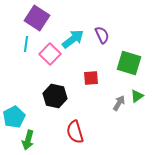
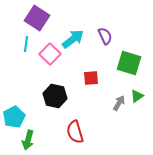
purple semicircle: moved 3 px right, 1 px down
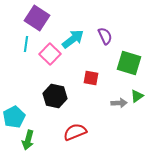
red square: rotated 14 degrees clockwise
gray arrow: rotated 56 degrees clockwise
red semicircle: rotated 85 degrees clockwise
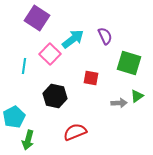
cyan line: moved 2 px left, 22 px down
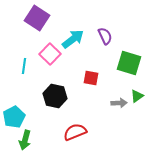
green arrow: moved 3 px left
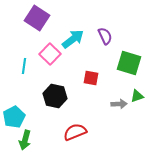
green triangle: rotated 16 degrees clockwise
gray arrow: moved 1 px down
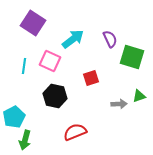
purple square: moved 4 px left, 5 px down
purple semicircle: moved 5 px right, 3 px down
pink square: moved 7 px down; rotated 20 degrees counterclockwise
green square: moved 3 px right, 6 px up
red square: rotated 28 degrees counterclockwise
green triangle: moved 2 px right
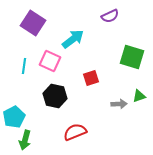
purple semicircle: moved 23 px up; rotated 90 degrees clockwise
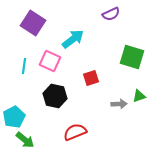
purple semicircle: moved 1 px right, 2 px up
green arrow: rotated 66 degrees counterclockwise
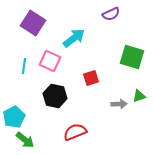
cyan arrow: moved 1 px right, 1 px up
